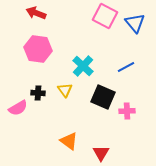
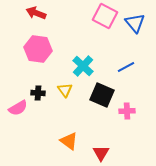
black square: moved 1 px left, 2 px up
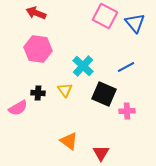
black square: moved 2 px right, 1 px up
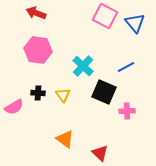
pink hexagon: moved 1 px down
yellow triangle: moved 2 px left, 5 px down
black square: moved 2 px up
pink semicircle: moved 4 px left, 1 px up
orange triangle: moved 4 px left, 2 px up
red triangle: moved 1 px left; rotated 18 degrees counterclockwise
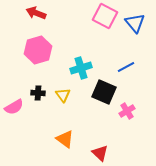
pink hexagon: rotated 24 degrees counterclockwise
cyan cross: moved 2 px left, 2 px down; rotated 30 degrees clockwise
pink cross: rotated 28 degrees counterclockwise
